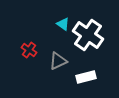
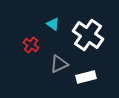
cyan triangle: moved 10 px left
red cross: moved 2 px right, 5 px up
gray triangle: moved 1 px right, 3 px down
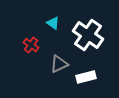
cyan triangle: moved 1 px up
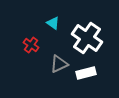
white cross: moved 1 px left, 3 px down
white rectangle: moved 4 px up
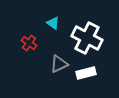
white cross: rotated 8 degrees counterclockwise
red cross: moved 2 px left, 2 px up
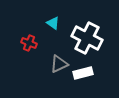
red cross: rotated 14 degrees counterclockwise
white rectangle: moved 3 px left
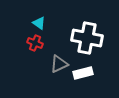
cyan triangle: moved 14 px left
white cross: rotated 16 degrees counterclockwise
red cross: moved 6 px right
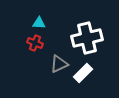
cyan triangle: rotated 32 degrees counterclockwise
white cross: rotated 24 degrees counterclockwise
white rectangle: rotated 30 degrees counterclockwise
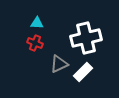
cyan triangle: moved 2 px left
white cross: moved 1 px left
white rectangle: moved 1 px up
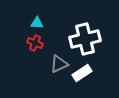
white cross: moved 1 px left, 1 px down
white rectangle: moved 1 px left, 1 px down; rotated 12 degrees clockwise
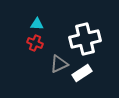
cyan triangle: moved 1 px down
